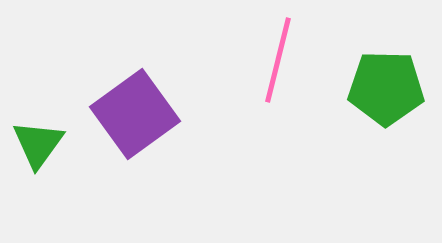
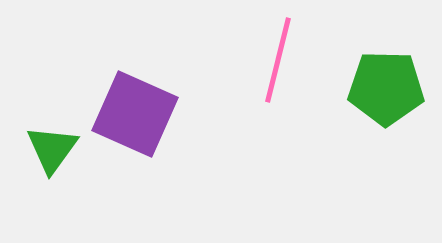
purple square: rotated 30 degrees counterclockwise
green triangle: moved 14 px right, 5 px down
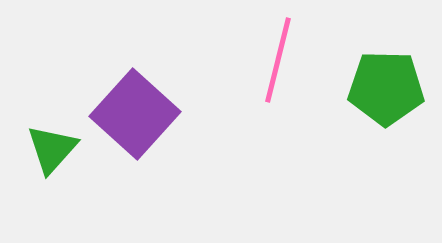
purple square: rotated 18 degrees clockwise
green triangle: rotated 6 degrees clockwise
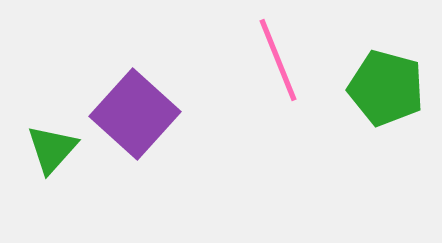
pink line: rotated 36 degrees counterclockwise
green pentagon: rotated 14 degrees clockwise
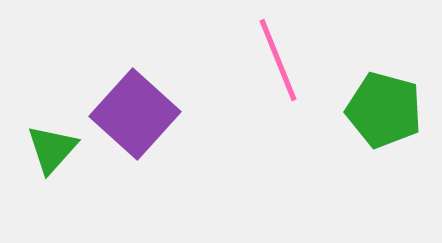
green pentagon: moved 2 px left, 22 px down
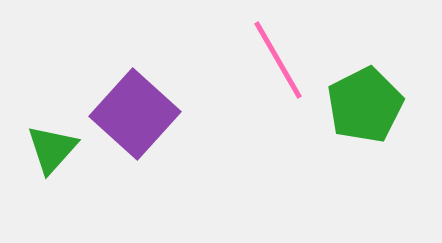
pink line: rotated 8 degrees counterclockwise
green pentagon: moved 19 px left, 5 px up; rotated 30 degrees clockwise
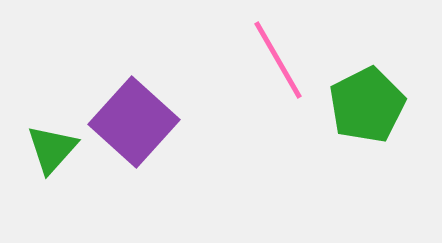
green pentagon: moved 2 px right
purple square: moved 1 px left, 8 px down
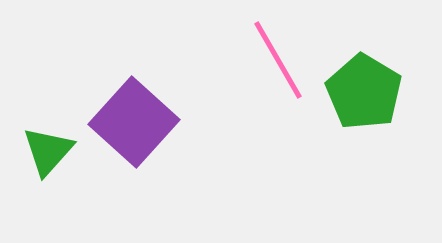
green pentagon: moved 3 px left, 13 px up; rotated 14 degrees counterclockwise
green triangle: moved 4 px left, 2 px down
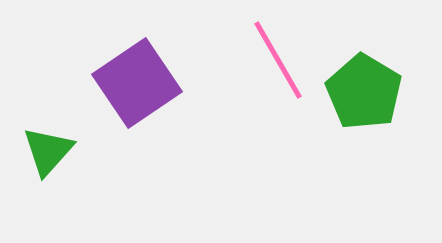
purple square: moved 3 px right, 39 px up; rotated 14 degrees clockwise
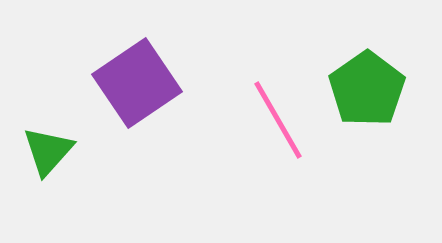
pink line: moved 60 px down
green pentagon: moved 3 px right, 3 px up; rotated 6 degrees clockwise
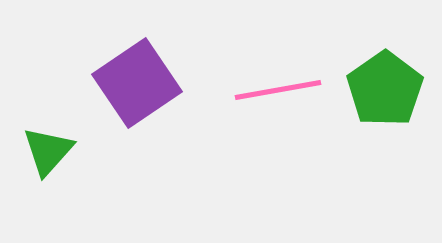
green pentagon: moved 18 px right
pink line: moved 30 px up; rotated 70 degrees counterclockwise
